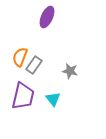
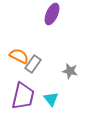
purple ellipse: moved 5 px right, 3 px up
orange semicircle: moved 1 px left, 1 px up; rotated 96 degrees clockwise
gray rectangle: moved 1 px left, 1 px up
cyan triangle: moved 2 px left
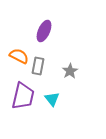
purple ellipse: moved 8 px left, 17 px down
gray rectangle: moved 5 px right, 2 px down; rotated 24 degrees counterclockwise
gray star: rotated 28 degrees clockwise
cyan triangle: moved 1 px right
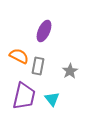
purple trapezoid: moved 1 px right
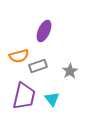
orange semicircle: rotated 138 degrees clockwise
gray rectangle: rotated 60 degrees clockwise
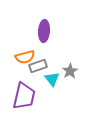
purple ellipse: rotated 20 degrees counterclockwise
orange semicircle: moved 6 px right, 1 px down
cyan triangle: moved 20 px up
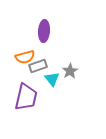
purple trapezoid: moved 2 px right, 1 px down
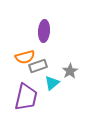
cyan triangle: moved 4 px down; rotated 28 degrees clockwise
